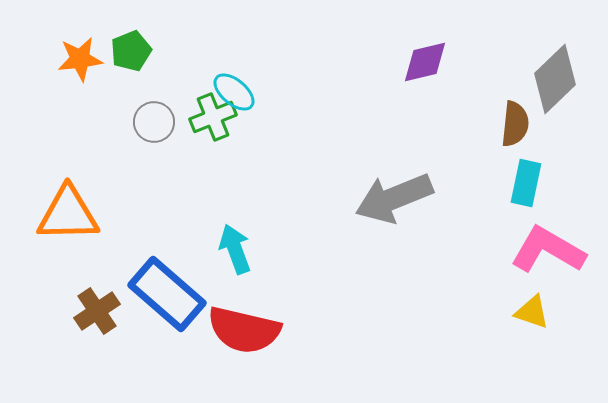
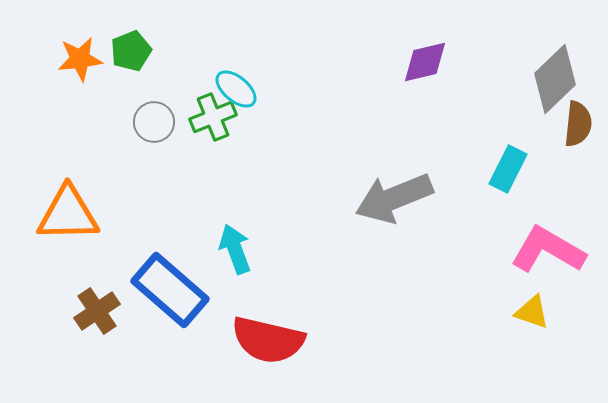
cyan ellipse: moved 2 px right, 3 px up
brown semicircle: moved 63 px right
cyan rectangle: moved 18 px left, 14 px up; rotated 15 degrees clockwise
blue rectangle: moved 3 px right, 4 px up
red semicircle: moved 24 px right, 10 px down
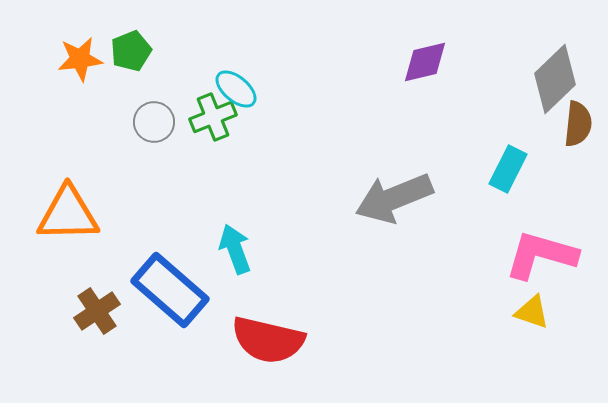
pink L-shape: moved 7 px left, 5 px down; rotated 14 degrees counterclockwise
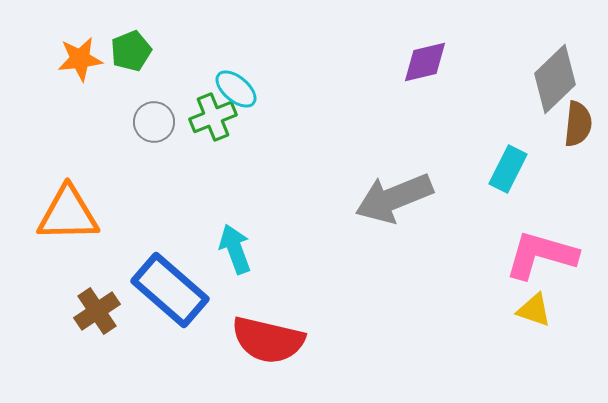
yellow triangle: moved 2 px right, 2 px up
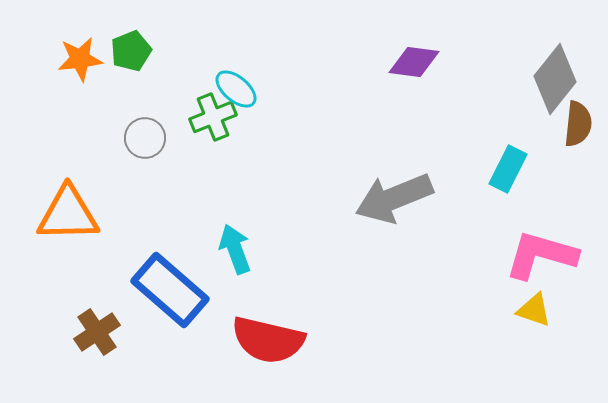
purple diamond: moved 11 px left; rotated 21 degrees clockwise
gray diamond: rotated 8 degrees counterclockwise
gray circle: moved 9 px left, 16 px down
brown cross: moved 21 px down
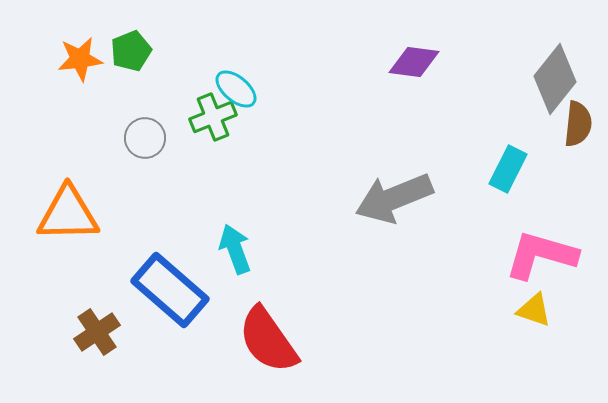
red semicircle: rotated 42 degrees clockwise
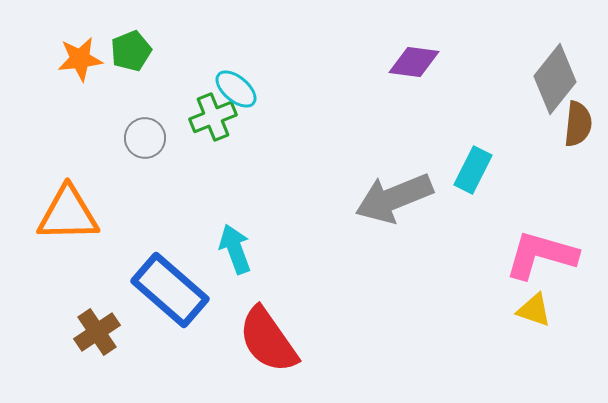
cyan rectangle: moved 35 px left, 1 px down
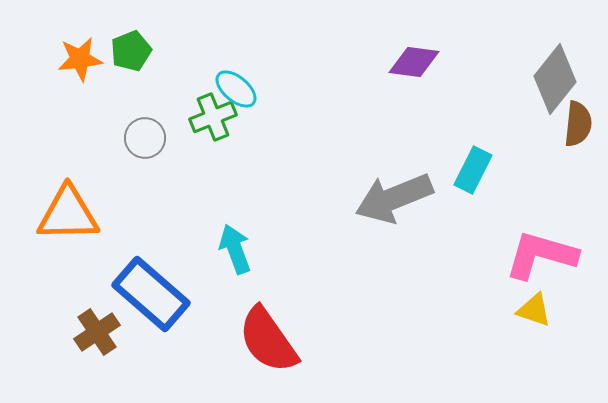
blue rectangle: moved 19 px left, 4 px down
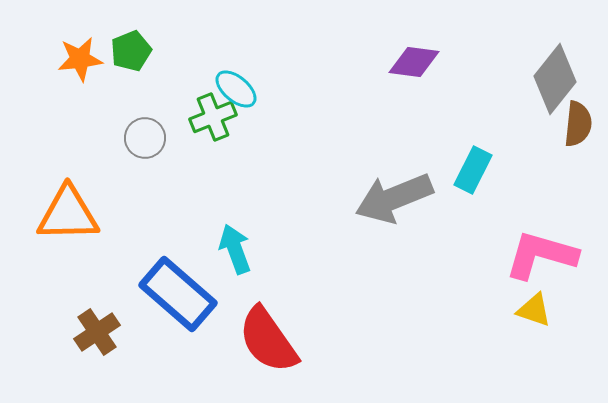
blue rectangle: moved 27 px right
